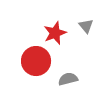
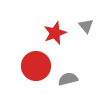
red circle: moved 5 px down
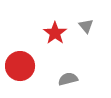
red star: rotated 15 degrees counterclockwise
red circle: moved 16 px left
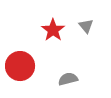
red star: moved 2 px left, 3 px up
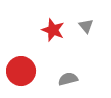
red star: rotated 15 degrees counterclockwise
red circle: moved 1 px right, 5 px down
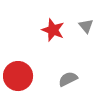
red circle: moved 3 px left, 5 px down
gray semicircle: rotated 12 degrees counterclockwise
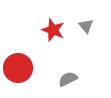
red circle: moved 8 px up
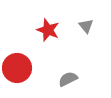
red star: moved 5 px left
red circle: moved 1 px left
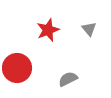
gray triangle: moved 3 px right, 3 px down
red star: rotated 30 degrees clockwise
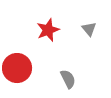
gray semicircle: rotated 90 degrees clockwise
